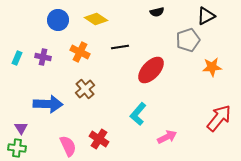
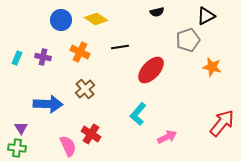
blue circle: moved 3 px right
orange star: rotated 18 degrees clockwise
red arrow: moved 3 px right, 5 px down
red cross: moved 8 px left, 5 px up
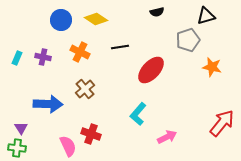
black triangle: rotated 12 degrees clockwise
red cross: rotated 12 degrees counterclockwise
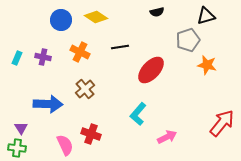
yellow diamond: moved 2 px up
orange star: moved 5 px left, 2 px up
pink semicircle: moved 3 px left, 1 px up
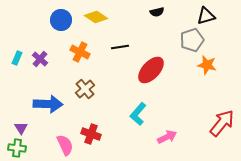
gray pentagon: moved 4 px right
purple cross: moved 3 px left, 2 px down; rotated 28 degrees clockwise
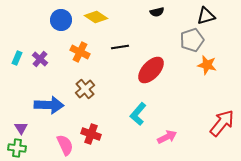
blue arrow: moved 1 px right, 1 px down
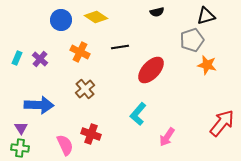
blue arrow: moved 10 px left
pink arrow: rotated 150 degrees clockwise
green cross: moved 3 px right
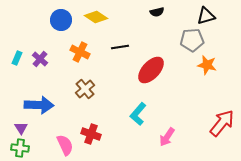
gray pentagon: rotated 15 degrees clockwise
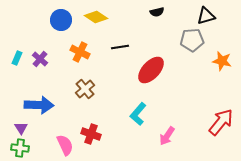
orange star: moved 15 px right, 4 px up
red arrow: moved 1 px left, 1 px up
pink arrow: moved 1 px up
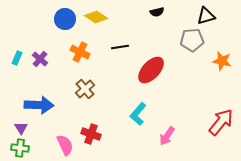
blue circle: moved 4 px right, 1 px up
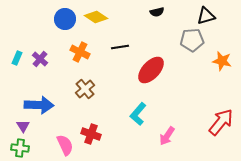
purple triangle: moved 2 px right, 2 px up
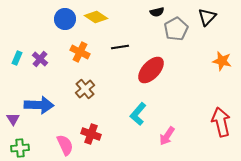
black triangle: moved 1 px right, 1 px down; rotated 30 degrees counterclockwise
gray pentagon: moved 16 px left, 11 px up; rotated 25 degrees counterclockwise
red arrow: rotated 52 degrees counterclockwise
purple triangle: moved 10 px left, 7 px up
green cross: rotated 12 degrees counterclockwise
